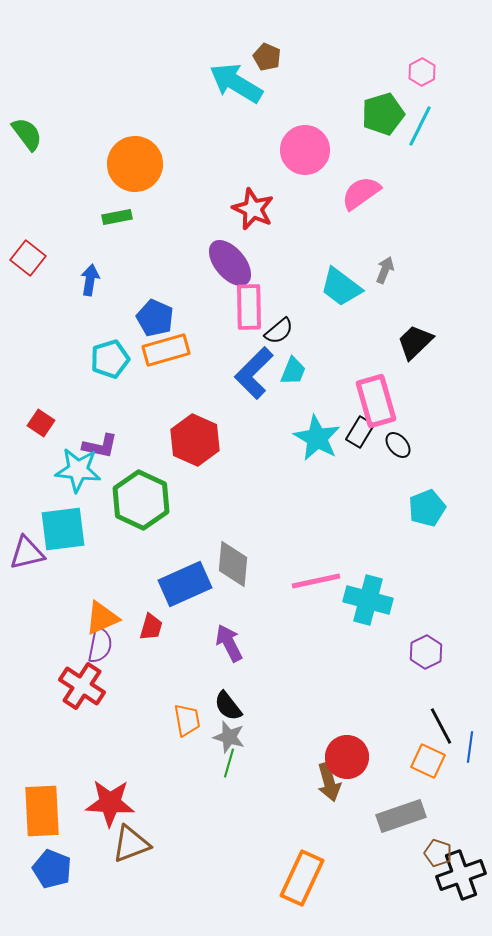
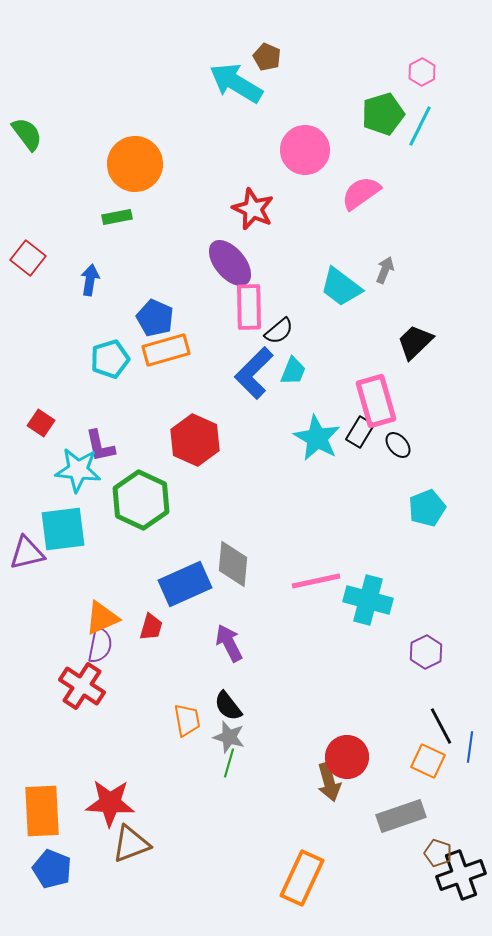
purple L-shape at (100, 446): rotated 66 degrees clockwise
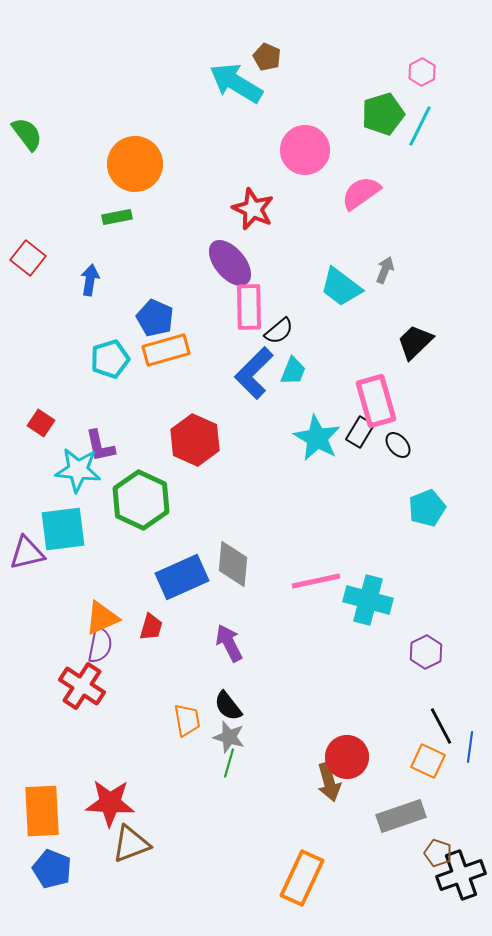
blue rectangle at (185, 584): moved 3 px left, 7 px up
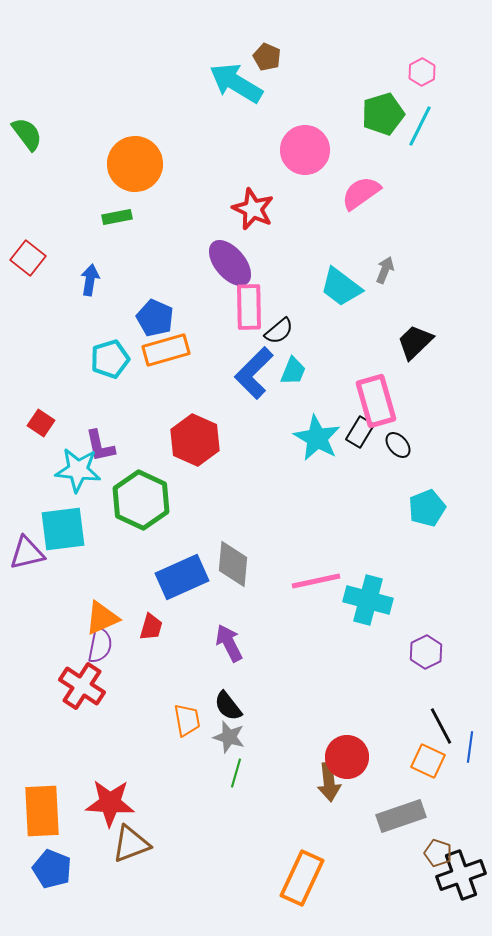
green line at (229, 763): moved 7 px right, 10 px down
brown arrow at (329, 782): rotated 9 degrees clockwise
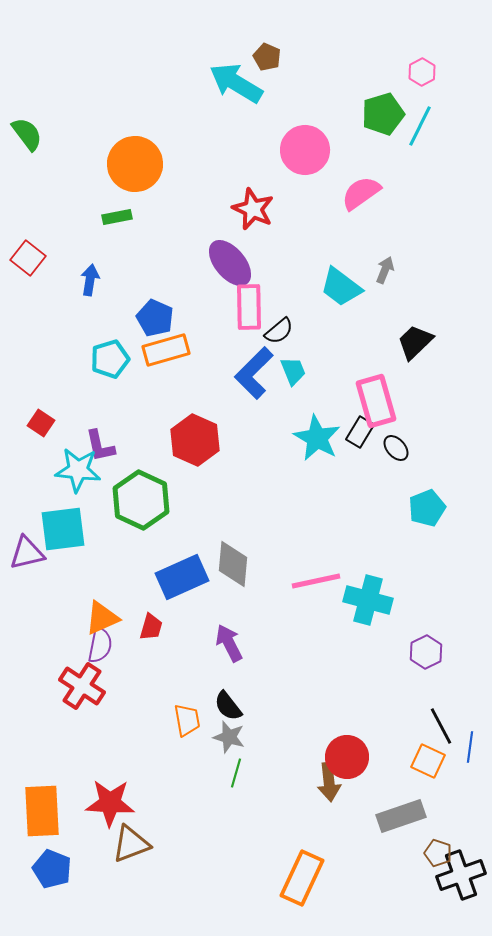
cyan trapezoid at (293, 371): rotated 44 degrees counterclockwise
black ellipse at (398, 445): moved 2 px left, 3 px down
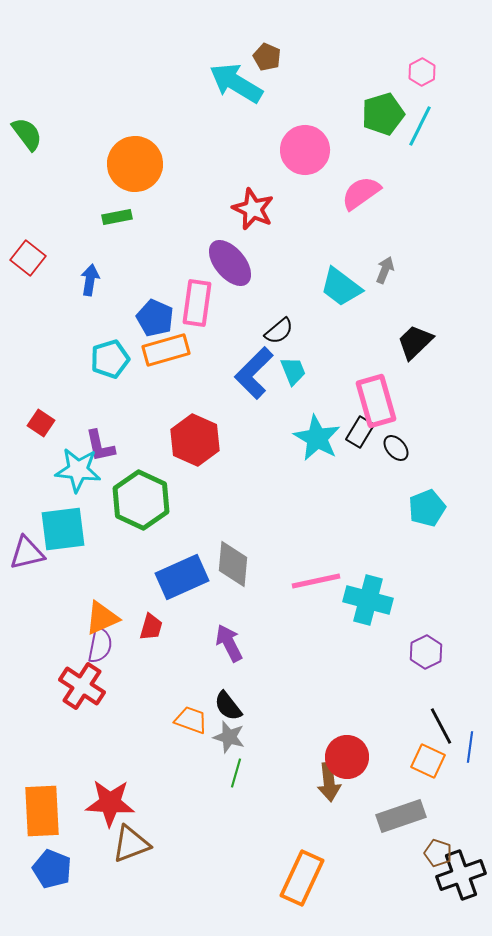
pink rectangle at (249, 307): moved 52 px left, 4 px up; rotated 9 degrees clockwise
orange trapezoid at (187, 720): moved 4 px right; rotated 60 degrees counterclockwise
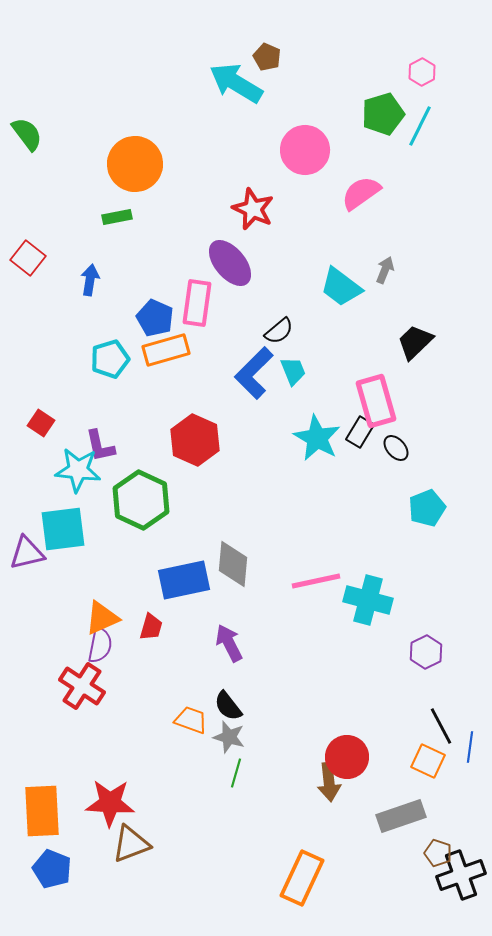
blue rectangle at (182, 577): moved 2 px right, 3 px down; rotated 12 degrees clockwise
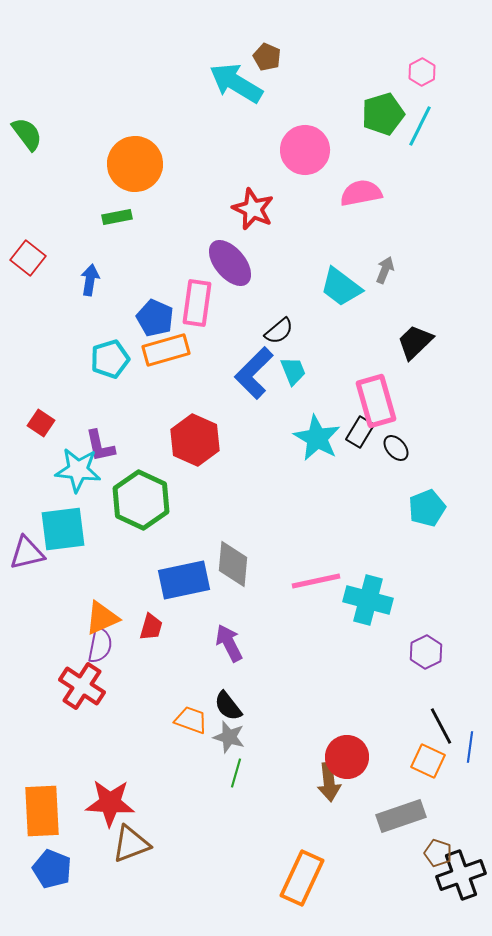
pink semicircle at (361, 193): rotated 24 degrees clockwise
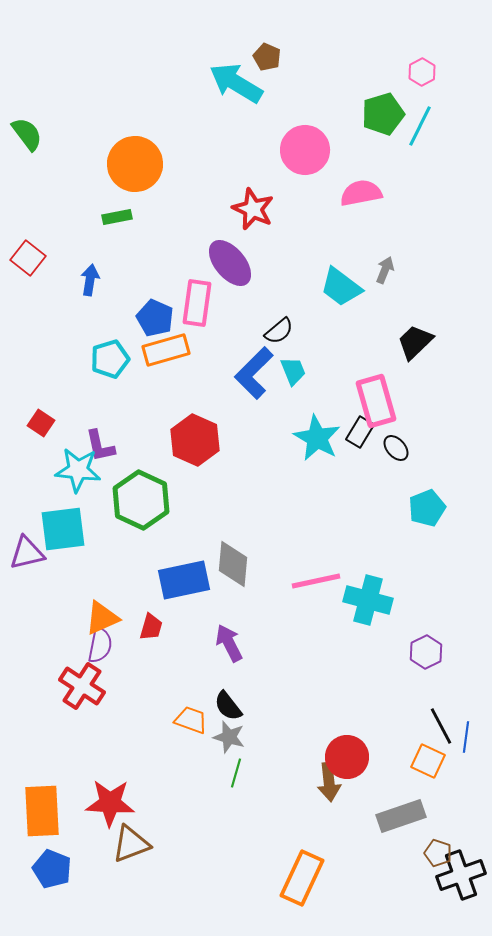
blue line at (470, 747): moved 4 px left, 10 px up
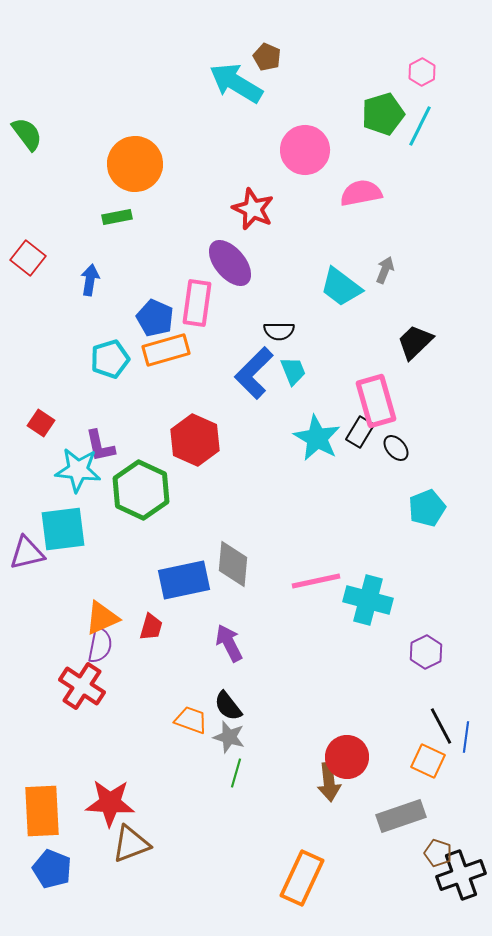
black semicircle at (279, 331): rotated 40 degrees clockwise
green hexagon at (141, 500): moved 10 px up
